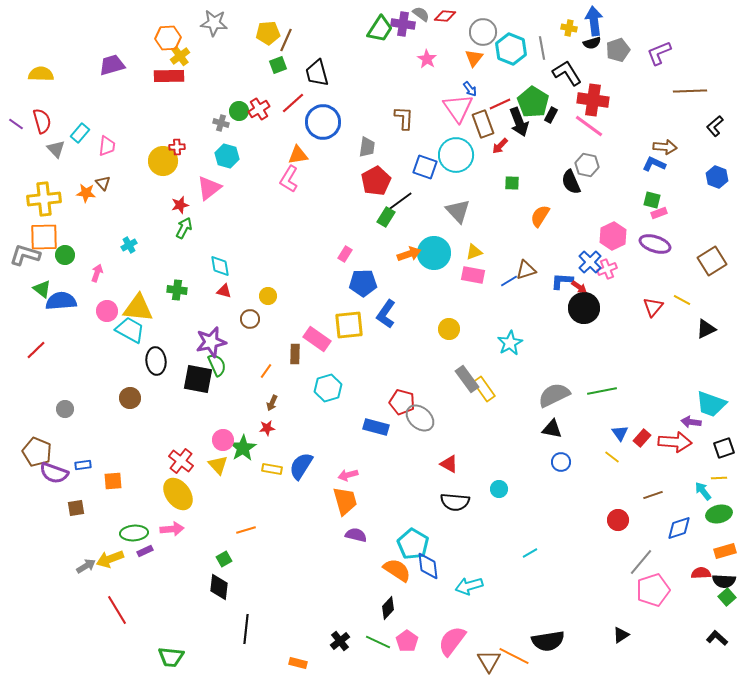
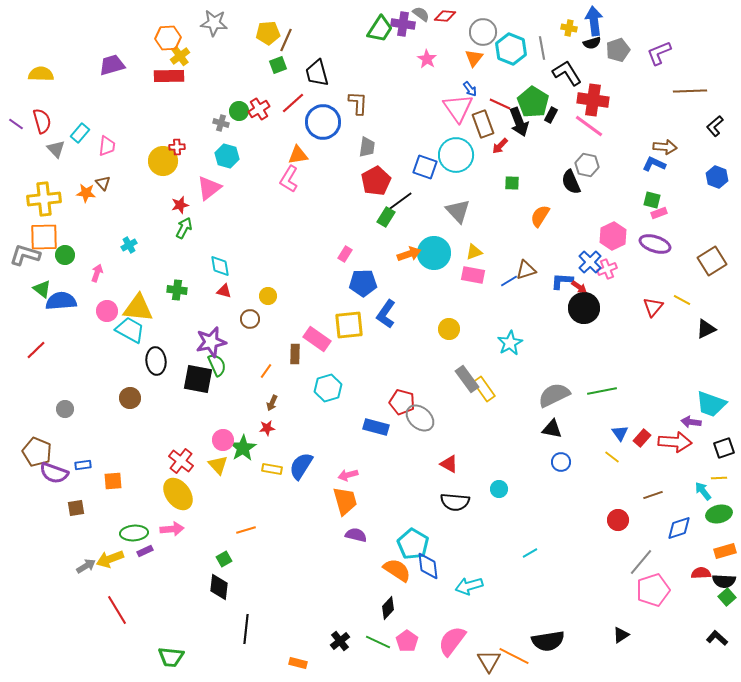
red line at (500, 104): rotated 50 degrees clockwise
brown L-shape at (404, 118): moved 46 px left, 15 px up
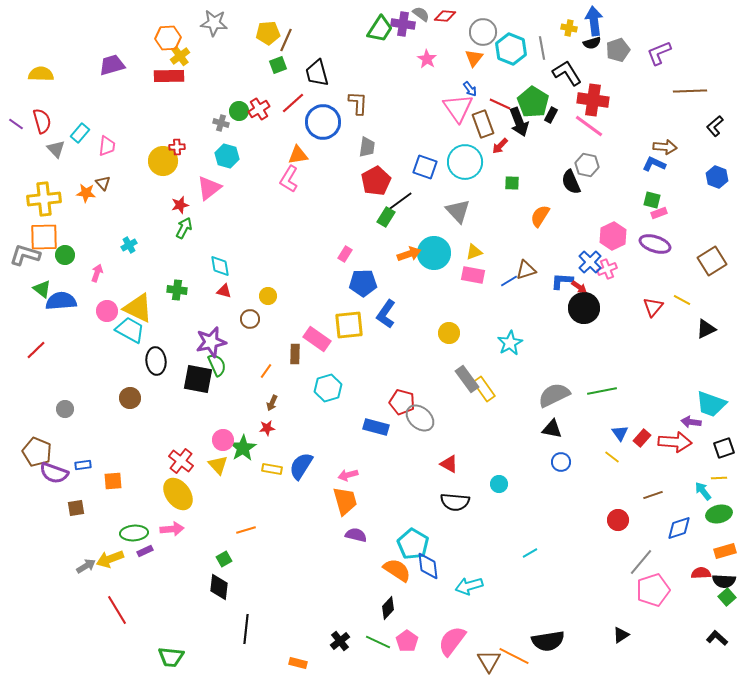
cyan circle at (456, 155): moved 9 px right, 7 px down
yellow triangle at (138, 308): rotated 20 degrees clockwise
yellow circle at (449, 329): moved 4 px down
cyan circle at (499, 489): moved 5 px up
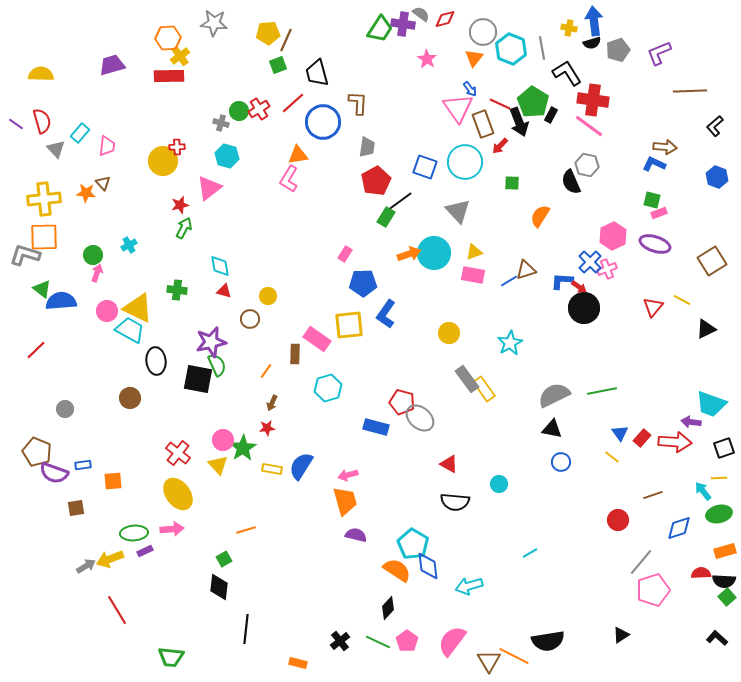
red diamond at (445, 16): moved 3 px down; rotated 20 degrees counterclockwise
green circle at (65, 255): moved 28 px right
red cross at (181, 461): moved 3 px left, 8 px up
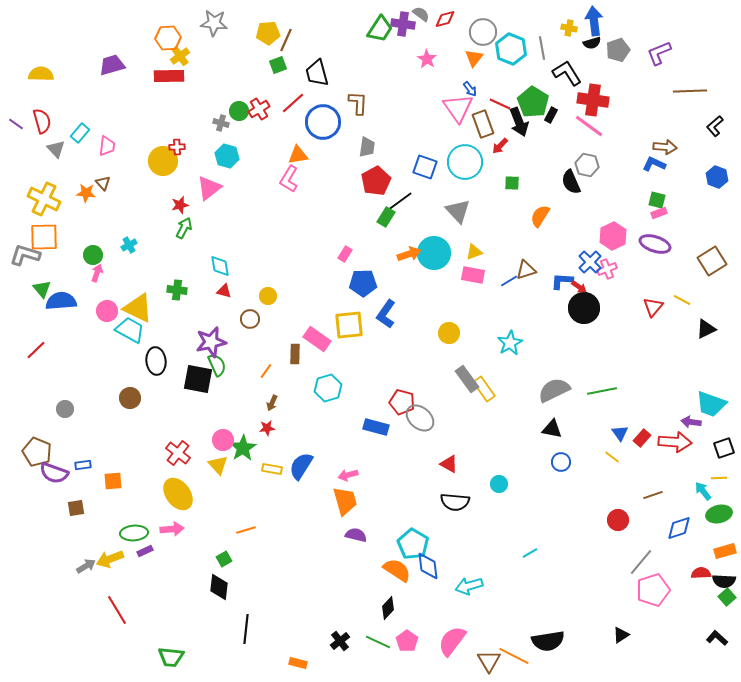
yellow cross at (44, 199): rotated 32 degrees clockwise
green square at (652, 200): moved 5 px right
green triangle at (42, 289): rotated 12 degrees clockwise
gray semicircle at (554, 395): moved 5 px up
